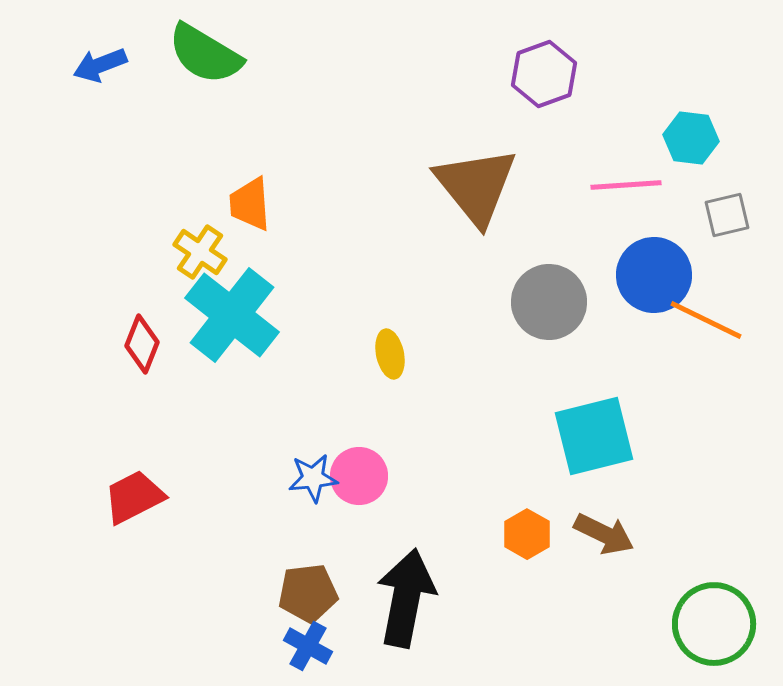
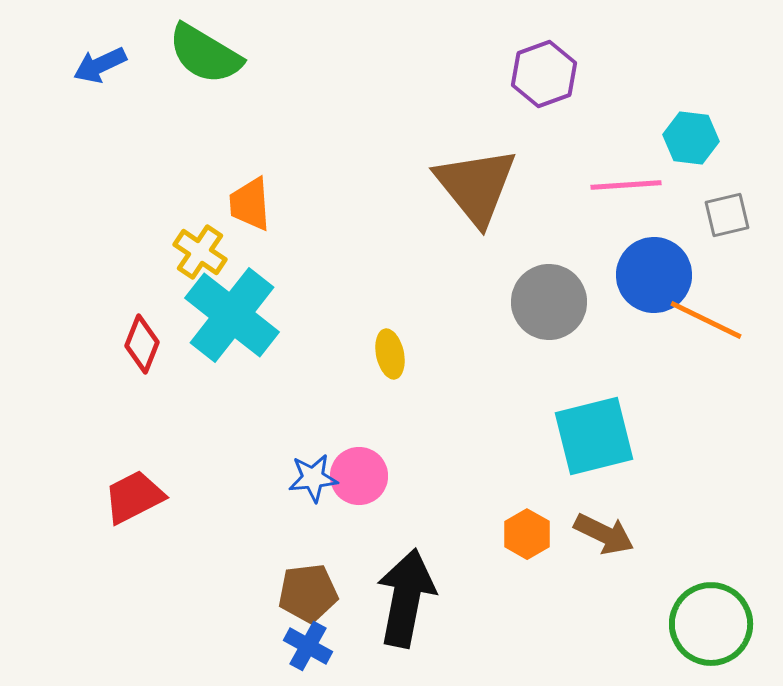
blue arrow: rotated 4 degrees counterclockwise
green circle: moved 3 px left
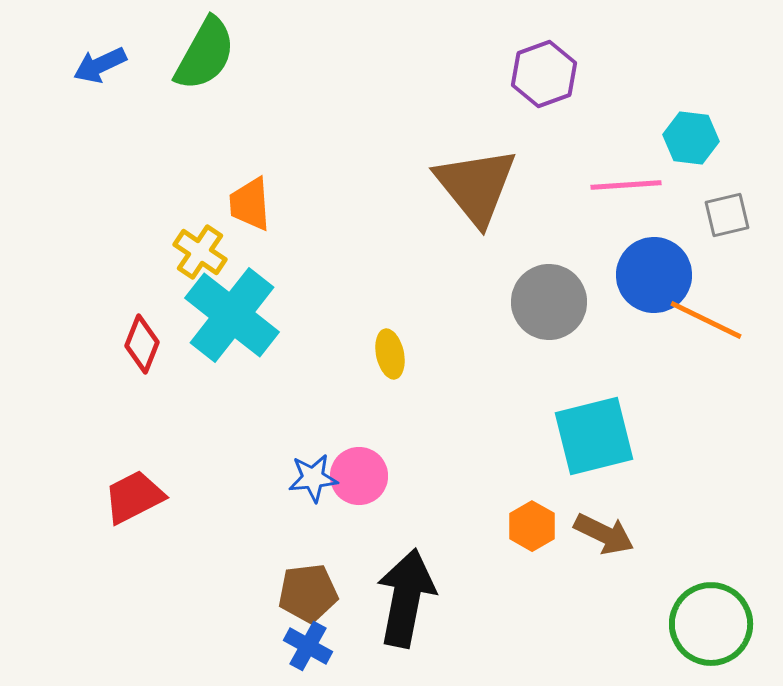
green semicircle: rotated 92 degrees counterclockwise
orange hexagon: moved 5 px right, 8 px up
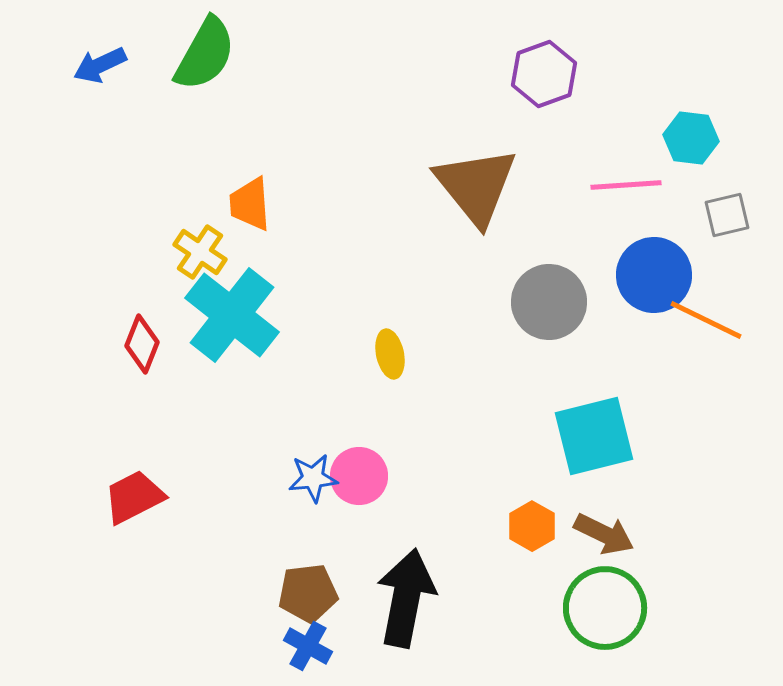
green circle: moved 106 px left, 16 px up
